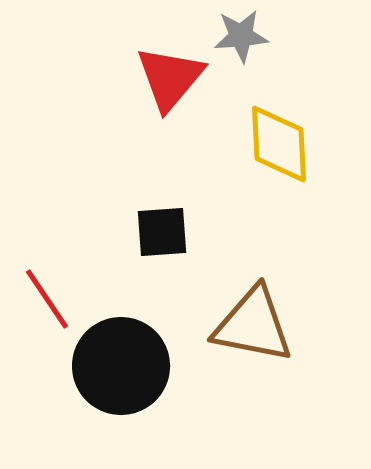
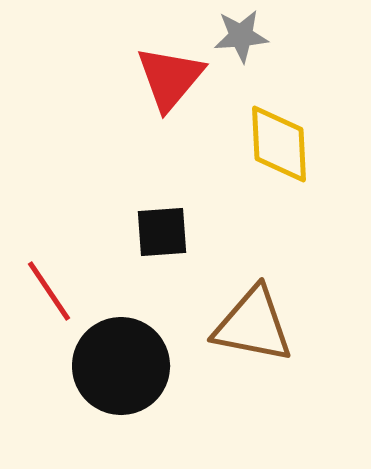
red line: moved 2 px right, 8 px up
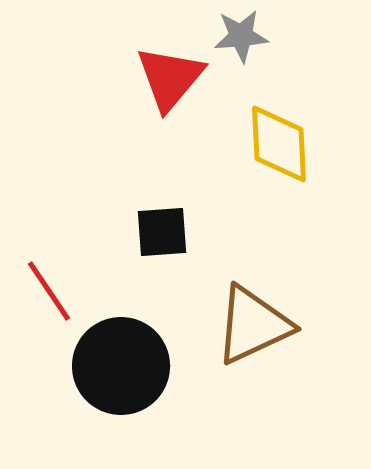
brown triangle: rotated 36 degrees counterclockwise
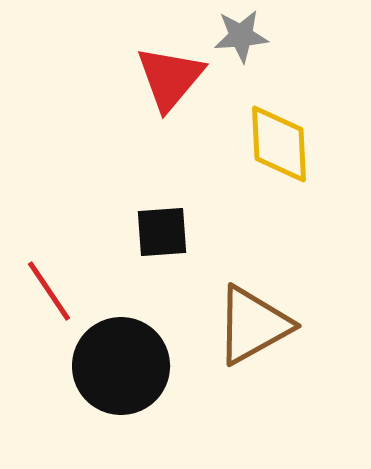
brown triangle: rotated 4 degrees counterclockwise
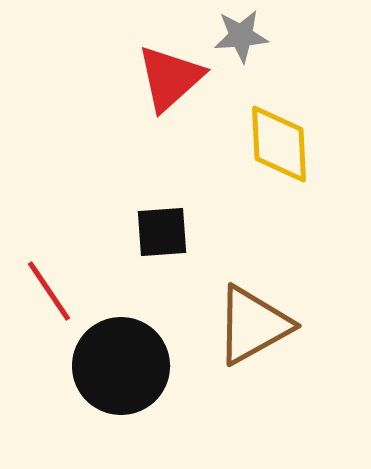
red triangle: rotated 8 degrees clockwise
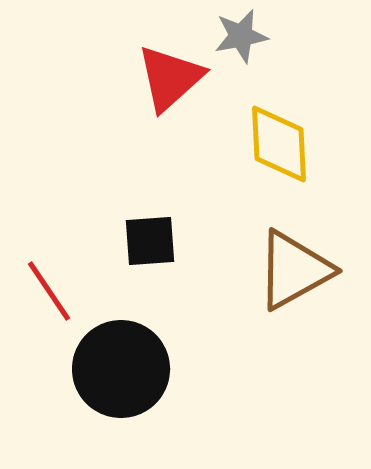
gray star: rotated 6 degrees counterclockwise
black square: moved 12 px left, 9 px down
brown triangle: moved 41 px right, 55 px up
black circle: moved 3 px down
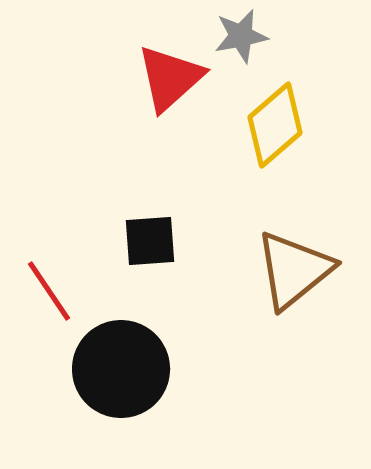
yellow diamond: moved 4 px left, 19 px up; rotated 52 degrees clockwise
brown triangle: rotated 10 degrees counterclockwise
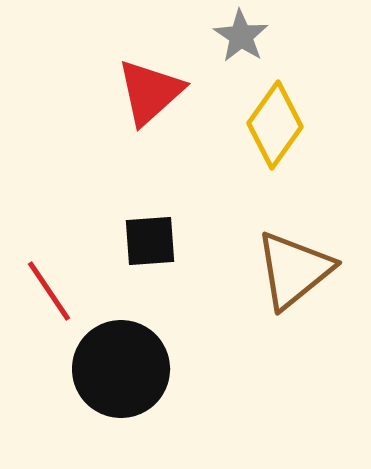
gray star: rotated 28 degrees counterclockwise
red triangle: moved 20 px left, 14 px down
yellow diamond: rotated 14 degrees counterclockwise
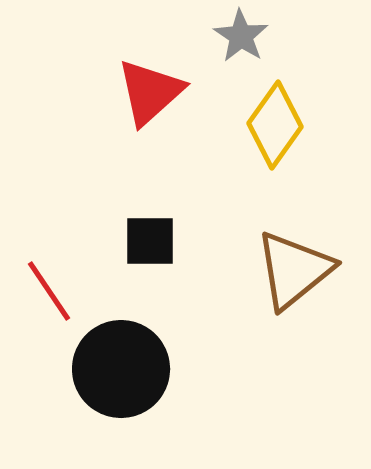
black square: rotated 4 degrees clockwise
